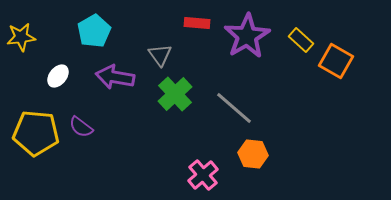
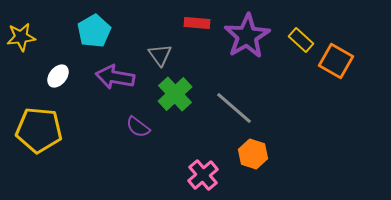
purple semicircle: moved 57 px right
yellow pentagon: moved 3 px right, 3 px up
orange hexagon: rotated 12 degrees clockwise
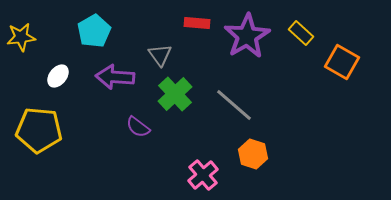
yellow rectangle: moved 7 px up
orange square: moved 6 px right, 1 px down
purple arrow: rotated 6 degrees counterclockwise
gray line: moved 3 px up
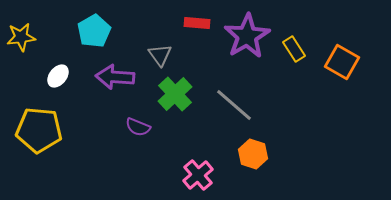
yellow rectangle: moved 7 px left, 16 px down; rotated 15 degrees clockwise
purple semicircle: rotated 15 degrees counterclockwise
pink cross: moved 5 px left
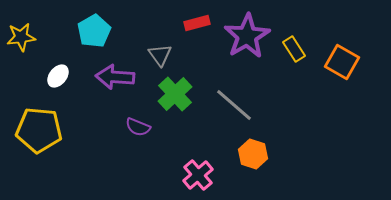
red rectangle: rotated 20 degrees counterclockwise
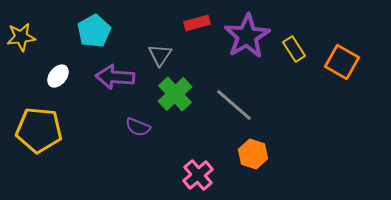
gray triangle: rotated 10 degrees clockwise
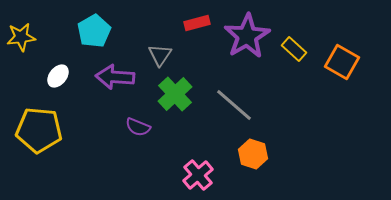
yellow rectangle: rotated 15 degrees counterclockwise
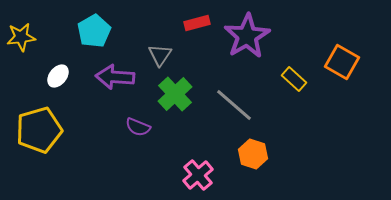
yellow rectangle: moved 30 px down
yellow pentagon: rotated 21 degrees counterclockwise
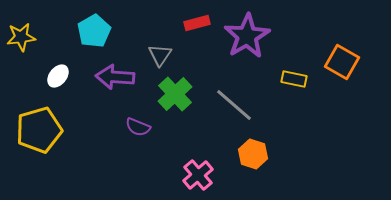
yellow rectangle: rotated 30 degrees counterclockwise
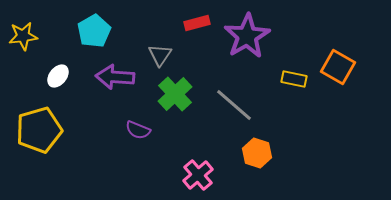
yellow star: moved 2 px right, 1 px up
orange square: moved 4 px left, 5 px down
purple semicircle: moved 3 px down
orange hexagon: moved 4 px right, 1 px up
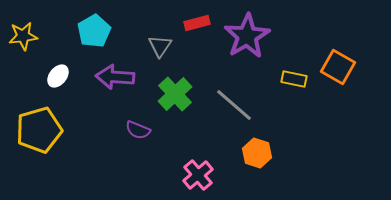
gray triangle: moved 9 px up
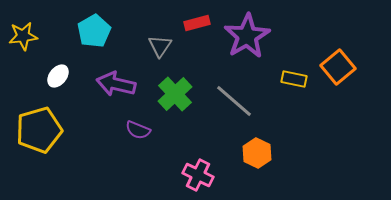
orange square: rotated 20 degrees clockwise
purple arrow: moved 1 px right, 7 px down; rotated 9 degrees clockwise
gray line: moved 4 px up
orange hexagon: rotated 8 degrees clockwise
pink cross: rotated 24 degrees counterclockwise
